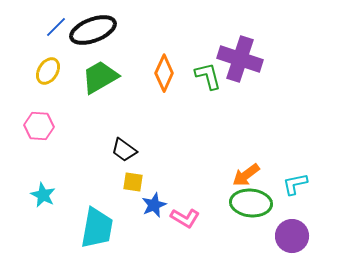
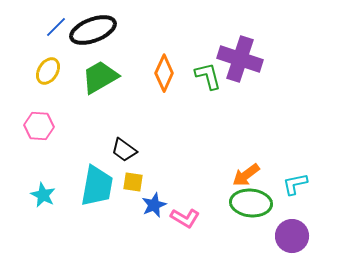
cyan trapezoid: moved 42 px up
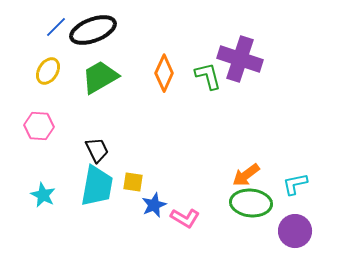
black trapezoid: moved 27 px left; rotated 152 degrees counterclockwise
purple circle: moved 3 px right, 5 px up
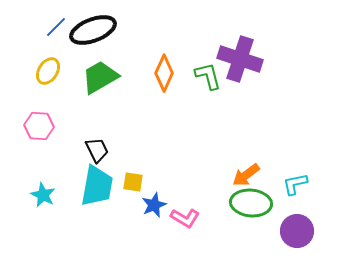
purple circle: moved 2 px right
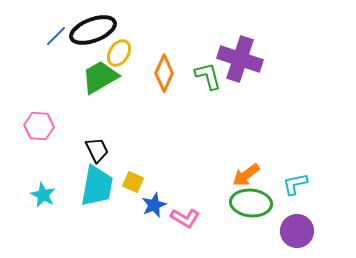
blue line: moved 9 px down
yellow ellipse: moved 71 px right, 18 px up
yellow square: rotated 15 degrees clockwise
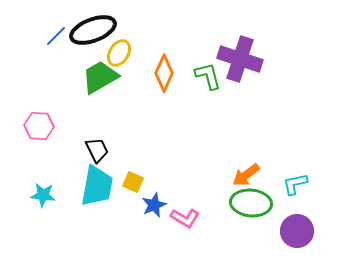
cyan star: rotated 20 degrees counterclockwise
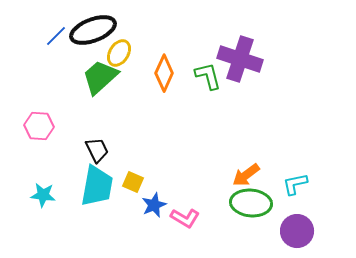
green trapezoid: rotated 12 degrees counterclockwise
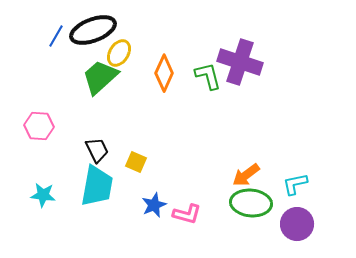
blue line: rotated 15 degrees counterclockwise
purple cross: moved 3 px down
yellow square: moved 3 px right, 20 px up
pink L-shape: moved 2 px right, 4 px up; rotated 16 degrees counterclockwise
purple circle: moved 7 px up
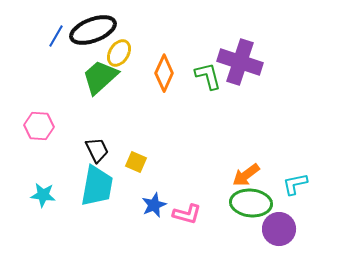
purple circle: moved 18 px left, 5 px down
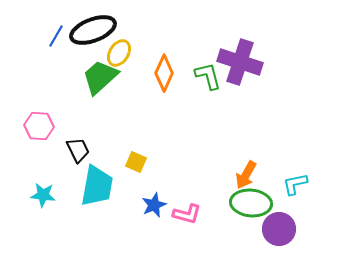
black trapezoid: moved 19 px left
orange arrow: rotated 24 degrees counterclockwise
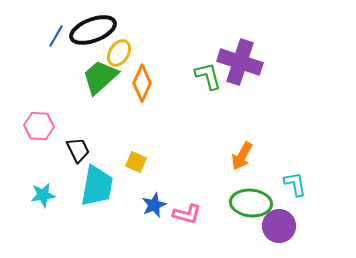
orange diamond: moved 22 px left, 10 px down
orange arrow: moved 4 px left, 19 px up
cyan L-shape: rotated 92 degrees clockwise
cyan star: rotated 15 degrees counterclockwise
purple circle: moved 3 px up
